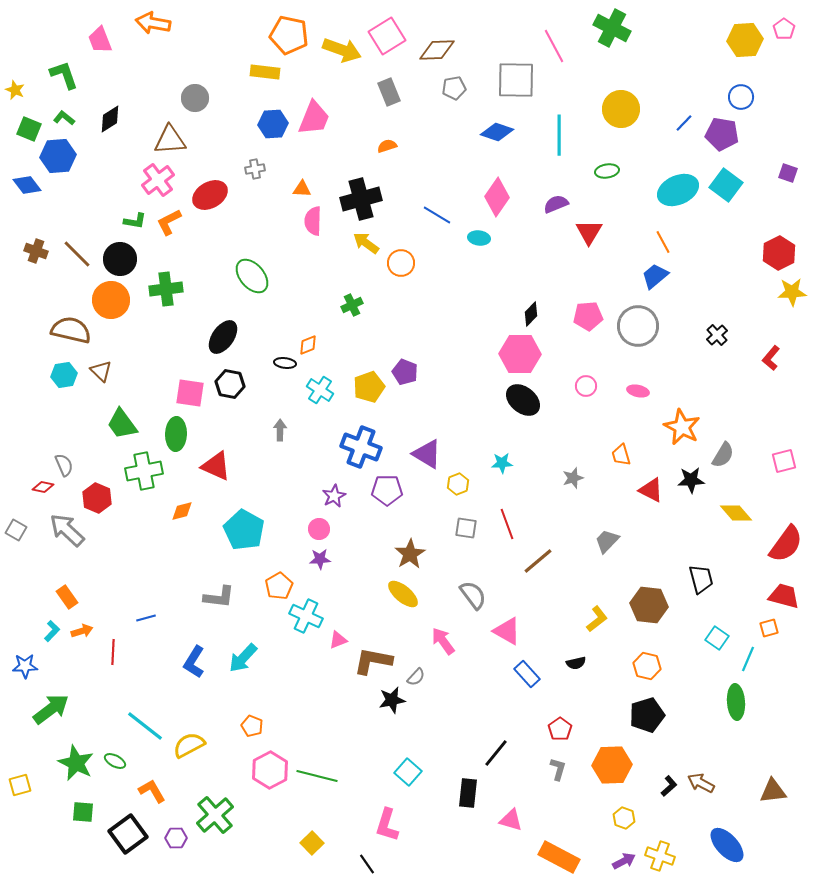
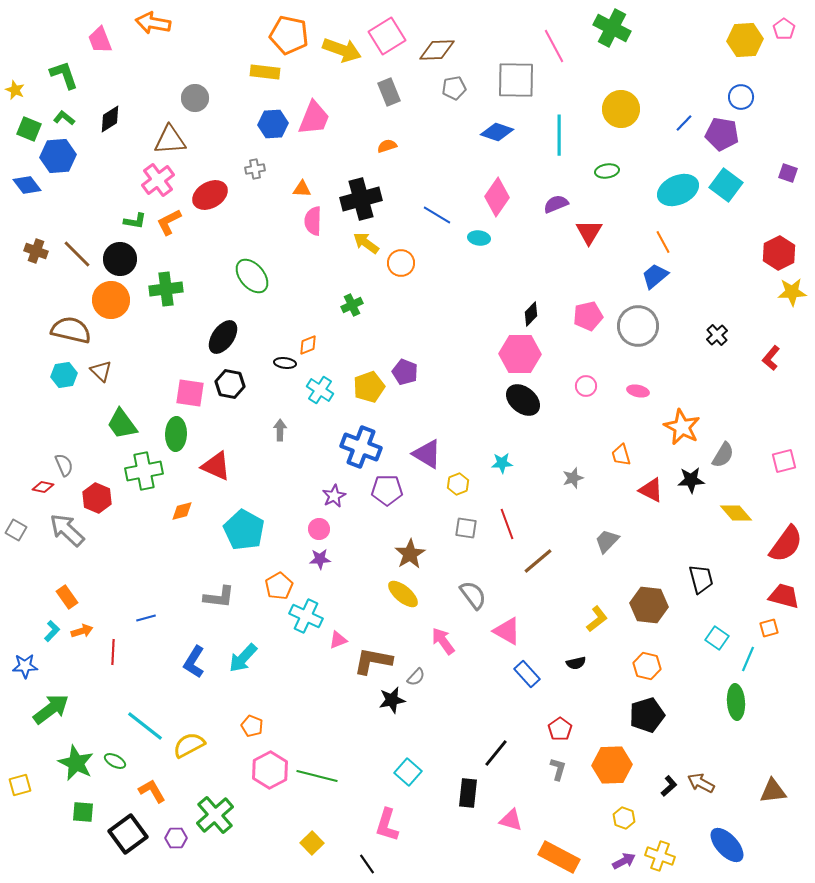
pink pentagon at (588, 316): rotated 8 degrees counterclockwise
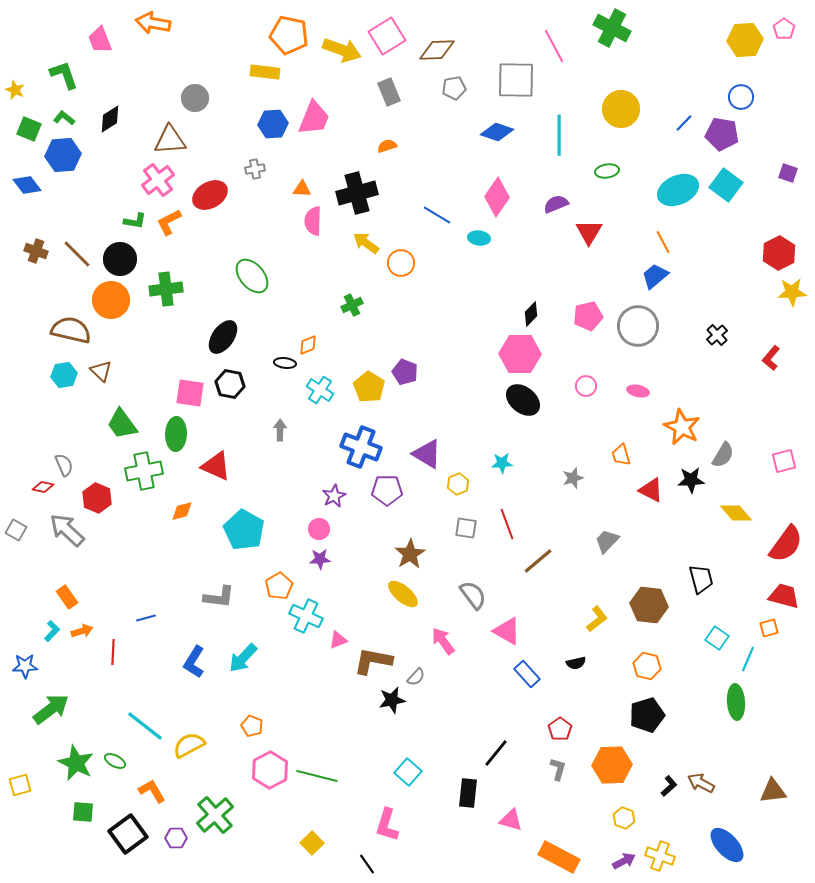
blue hexagon at (58, 156): moved 5 px right, 1 px up
black cross at (361, 199): moved 4 px left, 6 px up
yellow pentagon at (369, 387): rotated 20 degrees counterclockwise
